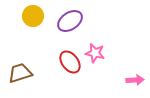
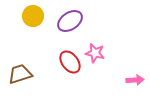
brown trapezoid: moved 1 px down
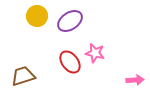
yellow circle: moved 4 px right
brown trapezoid: moved 3 px right, 2 px down
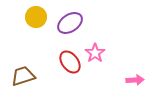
yellow circle: moved 1 px left, 1 px down
purple ellipse: moved 2 px down
pink star: rotated 24 degrees clockwise
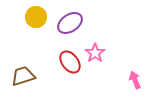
pink arrow: rotated 108 degrees counterclockwise
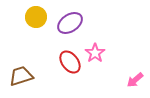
brown trapezoid: moved 2 px left
pink arrow: rotated 108 degrees counterclockwise
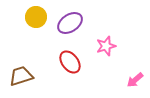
pink star: moved 11 px right, 7 px up; rotated 18 degrees clockwise
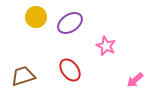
pink star: rotated 30 degrees counterclockwise
red ellipse: moved 8 px down
brown trapezoid: moved 2 px right
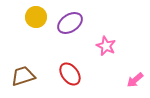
red ellipse: moved 4 px down
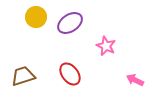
pink arrow: rotated 66 degrees clockwise
